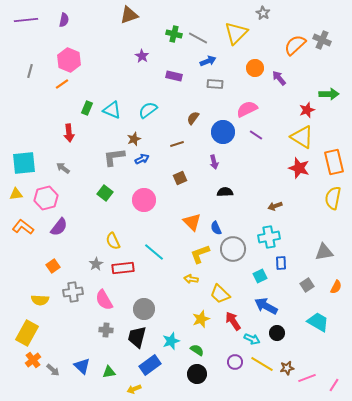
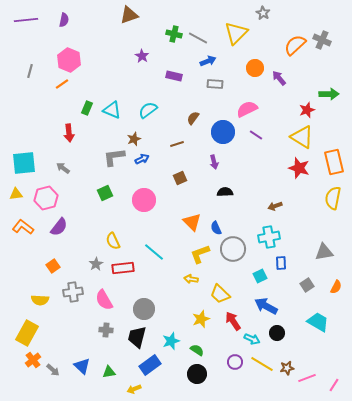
green square at (105, 193): rotated 28 degrees clockwise
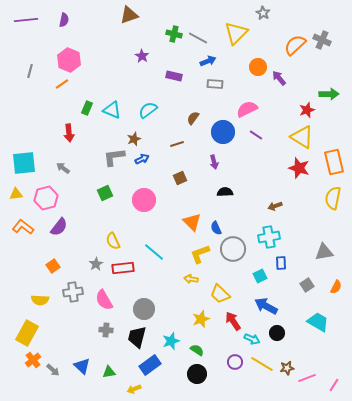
orange circle at (255, 68): moved 3 px right, 1 px up
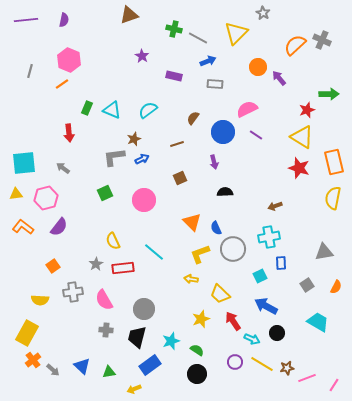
green cross at (174, 34): moved 5 px up
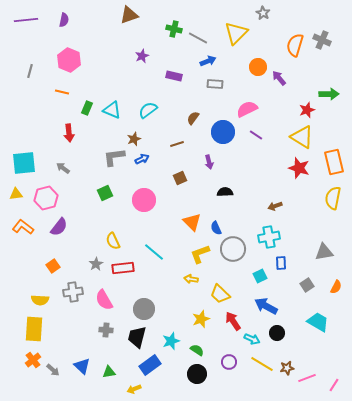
orange semicircle at (295, 45): rotated 30 degrees counterclockwise
purple star at (142, 56): rotated 16 degrees clockwise
orange line at (62, 84): moved 8 px down; rotated 48 degrees clockwise
purple arrow at (214, 162): moved 5 px left
yellow rectangle at (27, 333): moved 7 px right, 4 px up; rotated 25 degrees counterclockwise
purple circle at (235, 362): moved 6 px left
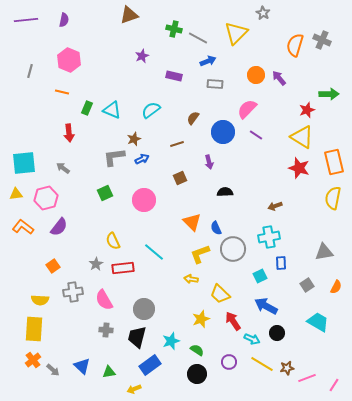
orange circle at (258, 67): moved 2 px left, 8 px down
pink semicircle at (247, 109): rotated 20 degrees counterclockwise
cyan semicircle at (148, 110): moved 3 px right
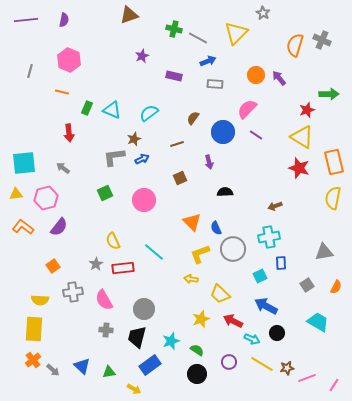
cyan semicircle at (151, 110): moved 2 px left, 3 px down
red arrow at (233, 321): rotated 30 degrees counterclockwise
yellow arrow at (134, 389): rotated 128 degrees counterclockwise
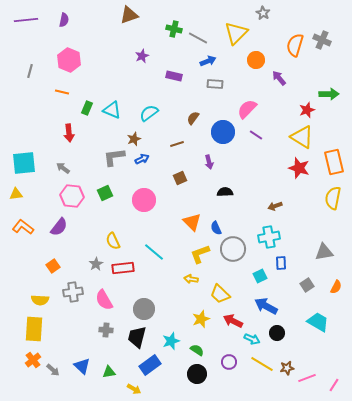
orange circle at (256, 75): moved 15 px up
pink hexagon at (46, 198): moved 26 px right, 2 px up; rotated 20 degrees clockwise
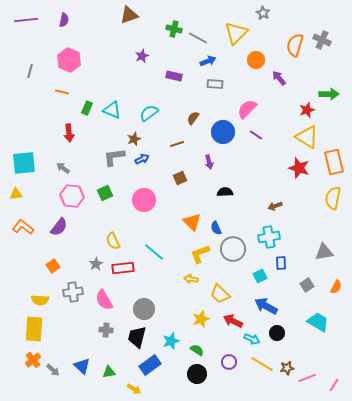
yellow triangle at (302, 137): moved 5 px right
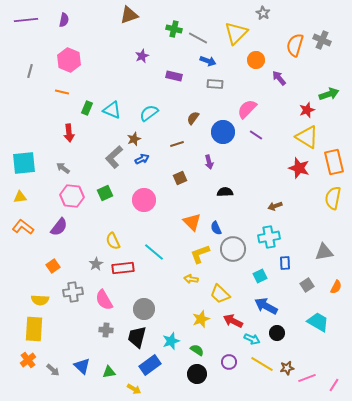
blue arrow at (208, 61): rotated 42 degrees clockwise
green arrow at (329, 94): rotated 18 degrees counterclockwise
gray L-shape at (114, 157): rotated 35 degrees counterclockwise
yellow triangle at (16, 194): moved 4 px right, 3 px down
blue rectangle at (281, 263): moved 4 px right
orange cross at (33, 360): moved 5 px left
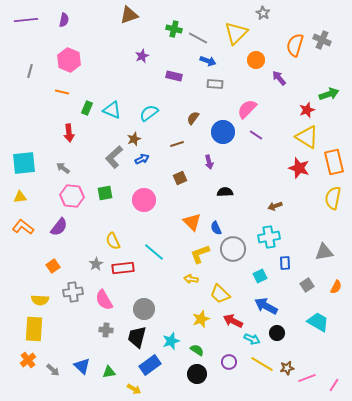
green square at (105, 193): rotated 14 degrees clockwise
